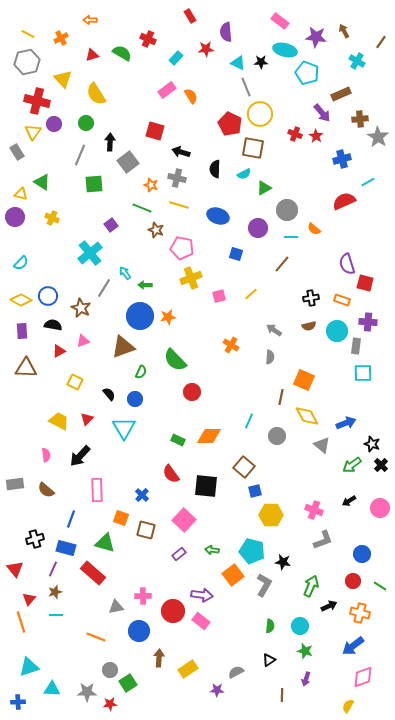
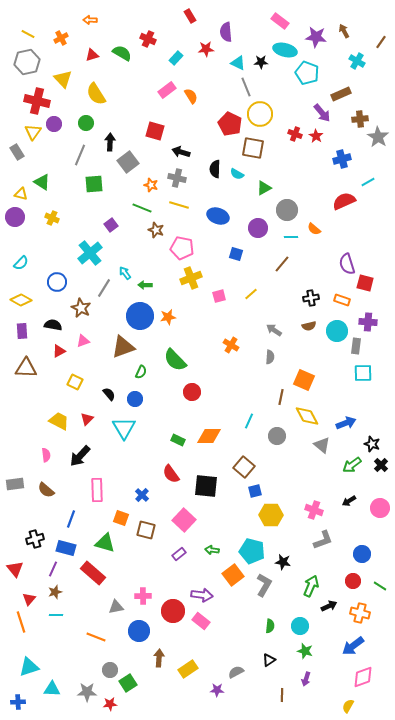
cyan semicircle at (244, 174): moved 7 px left; rotated 56 degrees clockwise
blue circle at (48, 296): moved 9 px right, 14 px up
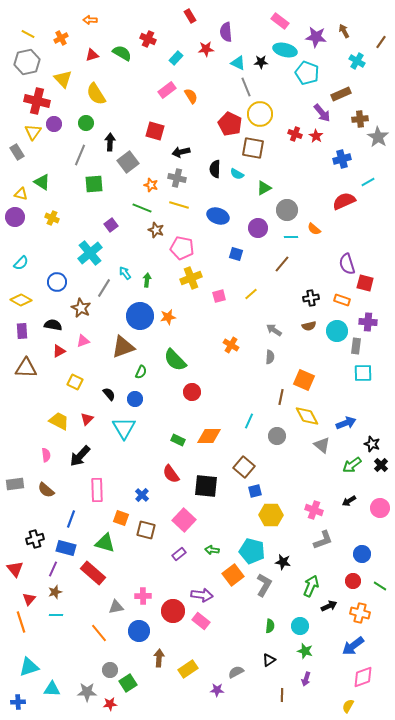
black arrow at (181, 152): rotated 30 degrees counterclockwise
green arrow at (145, 285): moved 2 px right, 5 px up; rotated 96 degrees clockwise
orange line at (96, 637): moved 3 px right, 4 px up; rotated 30 degrees clockwise
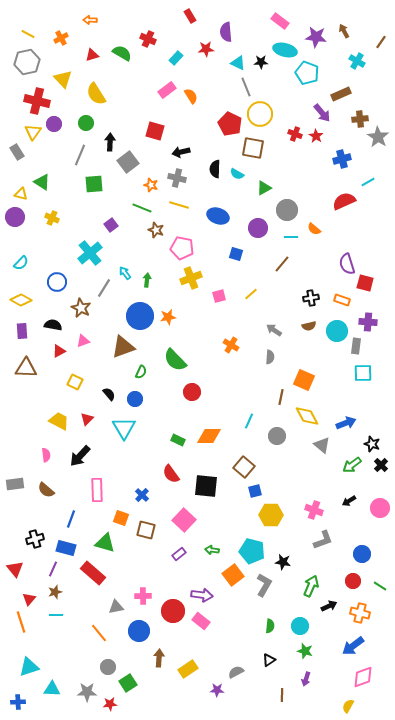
gray circle at (110, 670): moved 2 px left, 3 px up
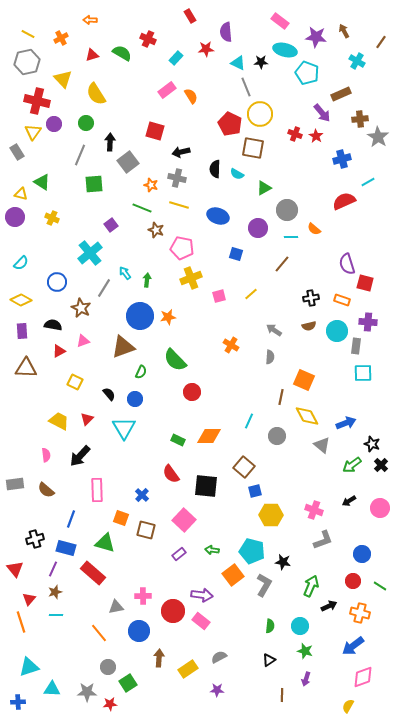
gray semicircle at (236, 672): moved 17 px left, 15 px up
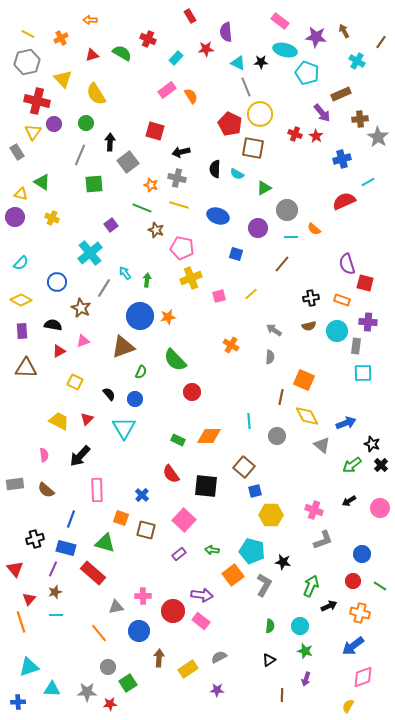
cyan line at (249, 421): rotated 28 degrees counterclockwise
pink semicircle at (46, 455): moved 2 px left
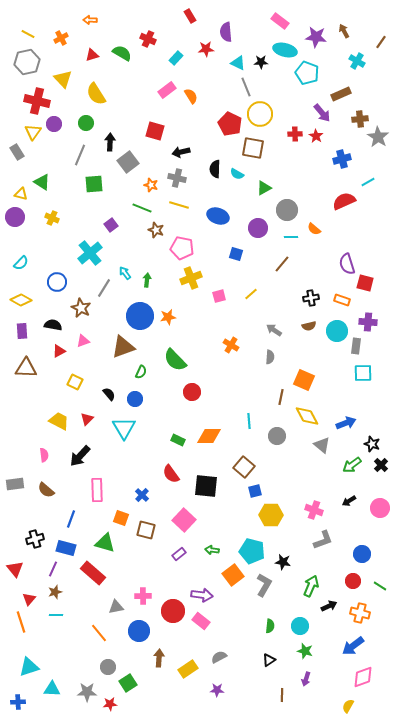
red cross at (295, 134): rotated 24 degrees counterclockwise
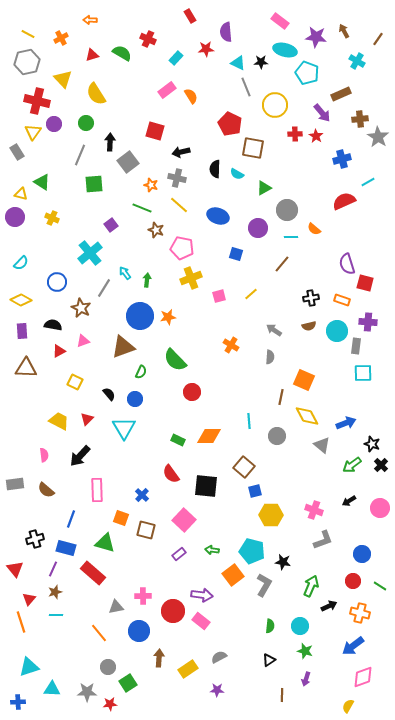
brown line at (381, 42): moved 3 px left, 3 px up
yellow circle at (260, 114): moved 15 px right, 9 px up
yellow line at (179, 205): rotated 24 degrees clockwise
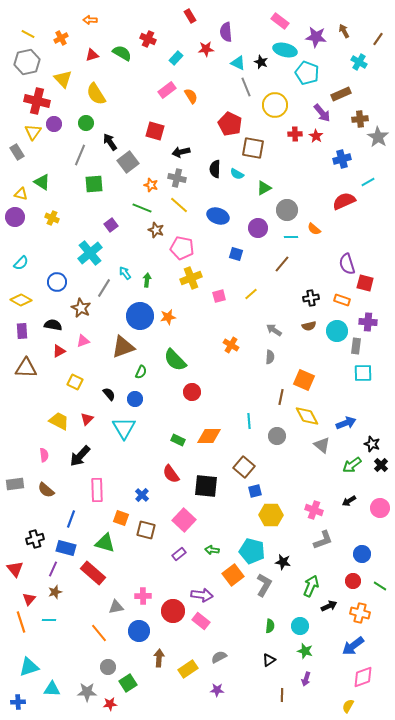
cyan cross at (357, 61): moved 2 px right, 1 px down
black star at (261, 62): rotated 24 degrees clockwise
black arrow at (110, 142): rotated 36 degrees counterclockwise
cyan line at (56, 615): moved 7 px left, 5 px down
